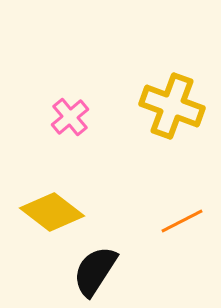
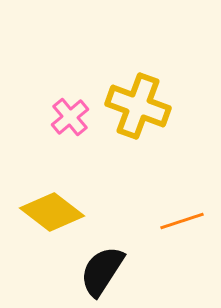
yellow cross: moved 34 px left
orange line: rotated 9 degrees clockwise
black semicircle: moved 7 px right
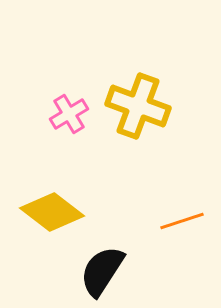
pink cross: moved 1 px left, 3 px up; rotated 9 degrees clockwise
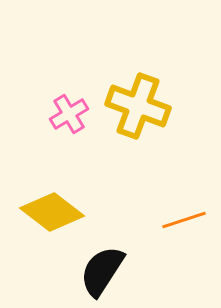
orange line: moved 2 px right, 1 px up
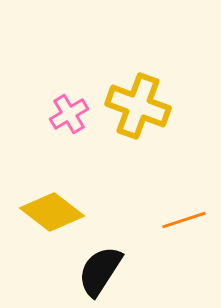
black semicircle: moved 2 px left
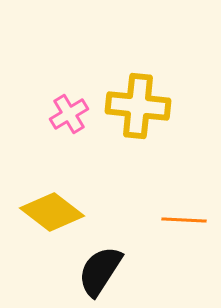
yellow cross: rotated 14 degrees counterclockwise
orange line: rotated 21 degrees clockwise
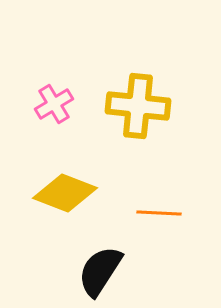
pink cross: moved 15 px left, 10 px up
yellow diamond: moved 13 px right, 19 px up; rotated 16 degrees counterclockwise
orange line: moved 25 px left, 7 px up
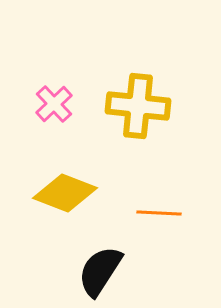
pink cross: rotated 12 degrees counterclockwise
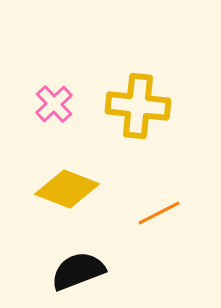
yellow diamond: moved 2 px right, 4 px up
orange line: rotated 30 degrees counterclockwise
black semicircle: moved 22 px left; rotated 36 degrees clockwise
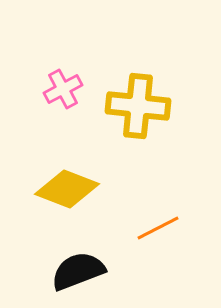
pink cross: moved 9 px right, 15 px up; rotated 15 degrees clockwise
orange line: moved 1 px left, 15 px down
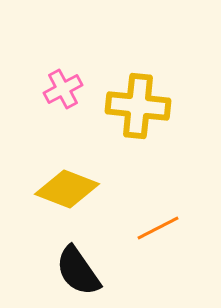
black semicircle: rotated 104 degrees counterclockwise
